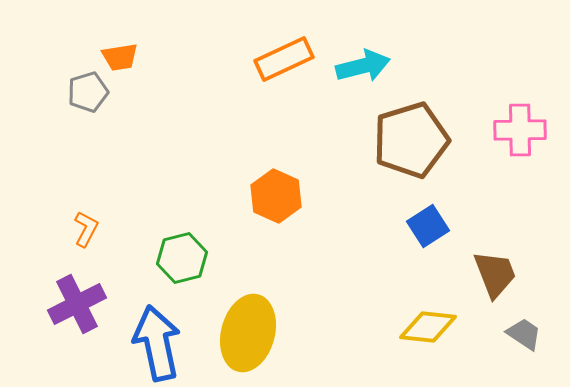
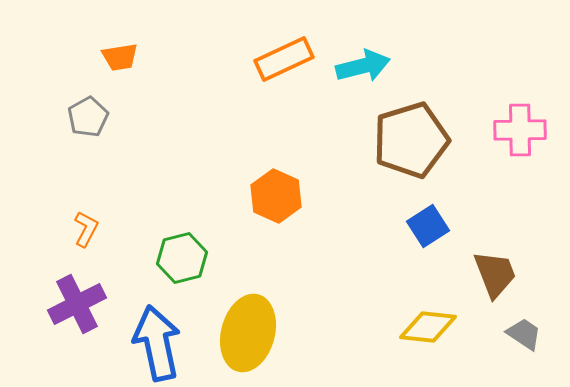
gray pentagon: moved 25 px down; rotated 12 degrees counterclockwise
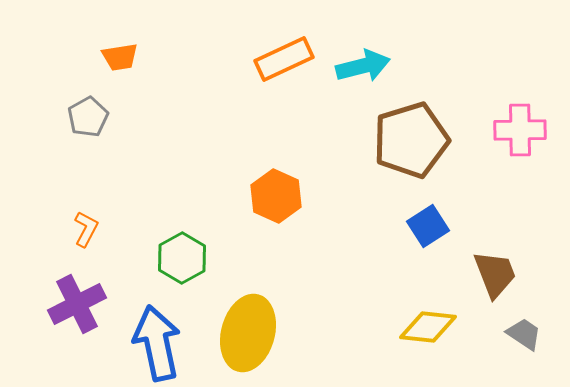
green hexagon: rotated 15 degrees counterclockwise
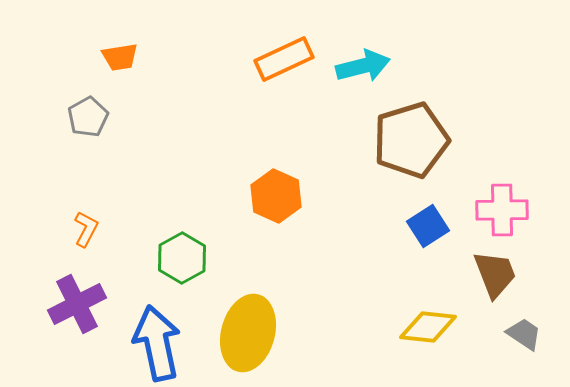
pink cross: moved 18 px left, 80 px down
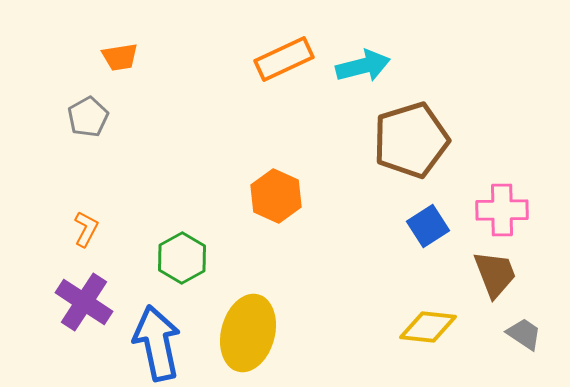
purple cross: moved 7 px right, 2 px up; rotated 30 degrees counterclockwise
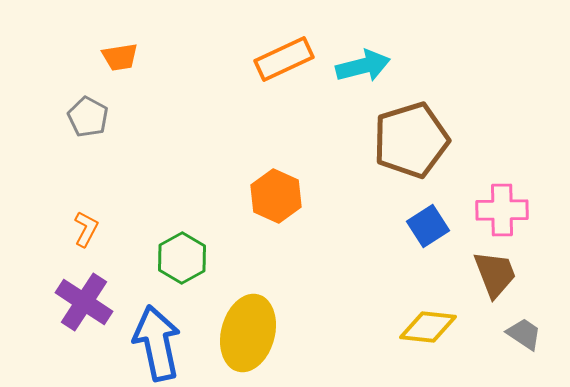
gray pentagon: rotated 15 degrees counterclockwise
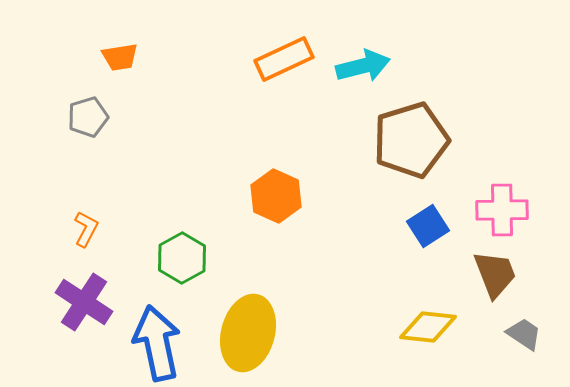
gray pentagon: rotated 27 degrees clockwise
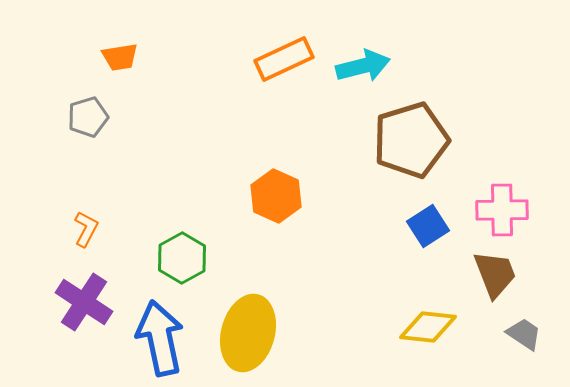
blue arrow: moved 3 px right, 5 px up
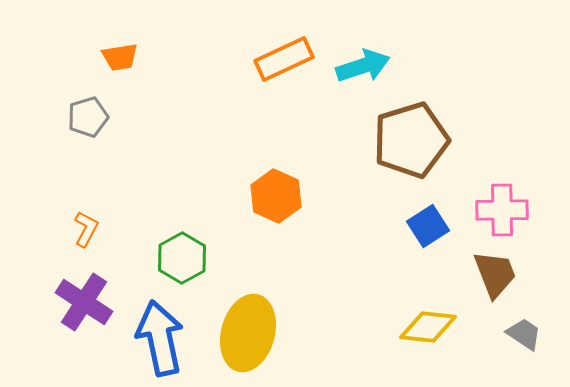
cyan arrow: rotated 4 degrees counterclockwise
